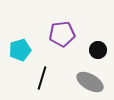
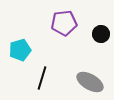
purple pentagon: moved 2 px right, 11 px up
black circle: moved 3 px right, 16 px up
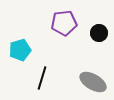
black circle: moved 2 px left, 1 px up
gray ellipse: moved 3 px right
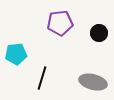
purple pentagon: moved 4 px left
cyan pentagon: moved 4 px left, 4 px down; rotated 10 degrees clockwise
gray ellipse: rotated 16 degrees counterclockwise
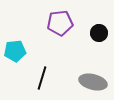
cyan pentagon: moved 1 px left, 3 px up
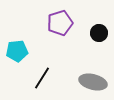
purple pentagon: rotated 10 degrees counterclockwise
cyan pentagon: moved 2 px right
black line: rotated 15 degrees clockwise
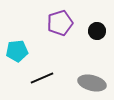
black circle: moved 2 px left, 2 px up
black line: rotated 35 degrees clockwise
gray ellipse: moved 1 px left, 1 px down
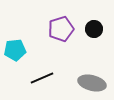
purple pentagon: moved 1 px right, 6 px down
black circle: moved 3 px left, 2 px up
cyan pentagon: moved 2 px left, 1 px up
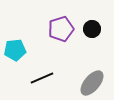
black circle: moved 2 px left
gray ellipse: rotated 64 degrees counterclockwise
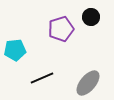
black circle: moved 1 px left, 12 px up
gray ellipse: moved 4 px left
